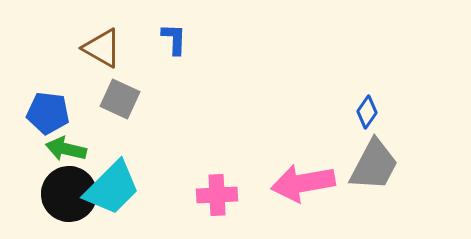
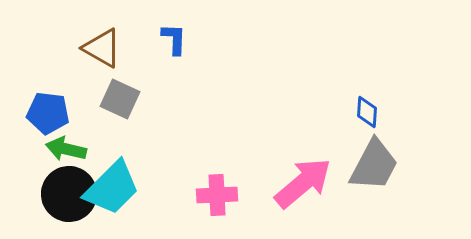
blue diamond: rotated 32 degrees counterclockwise
pink arrow: rotated 150 degrees clockwise
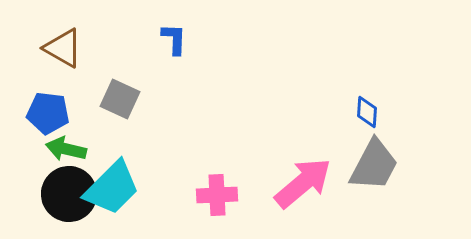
brown triangle: moved 39 px left
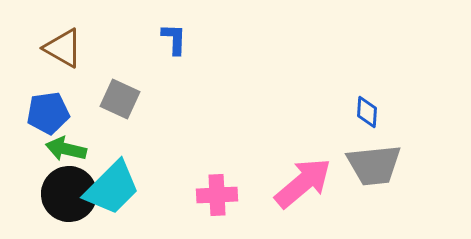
blue pentagon: rotated 15 degrees counterclockwise
gray trapezoid: rotated 56 degrees clockwise
